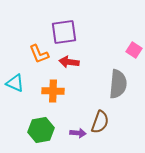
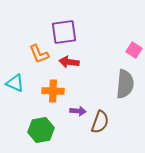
gray semicircle: moved 7 px right
purple arrow: moved 22 px up
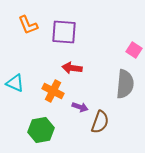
purple square: rotated 12 degrees clockwise
orange L-shape: moved 11 px left, 29 px up
red arrow: moved 3 px right, 6 px down
orange cross: rotated 25 degrees clockwise
purple arrow: moved 2 px right, 4 px up; rotated 14 degrees clockwise
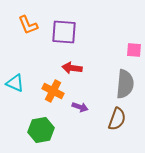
pink square: rotated 28 degrees counterclockwise
brown semicircle: moved 17 px right, 3 px up
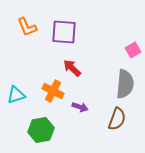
orange L-shape: moved 1 px left, 2 px down
pink square: moved 1 px left; rotated 35 degrees counterclockwise
red arrow: rotated 36 degrees clockwise
cyan triangle: moved 1 px right, 12 px down; rotated 42 degrees counterclockwise
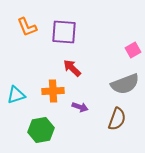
gray semicircle: rotated 64 degrees clockwise
orange cross: rotated 30 degrees counterclockwise
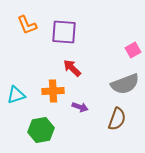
orange L-shape: moved 2 px up
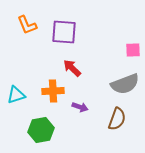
pink square: rotated 28 degrees clockwise
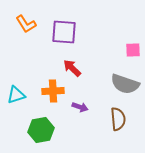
orange L-shape: moved 1 px left, 1 px up; rotated 10 degrees counterclockwise
gray semicircle: rotated 40 degrees clockwise
brown semicircle: moved 1 px right; rotated 25 degrees counterclockwise
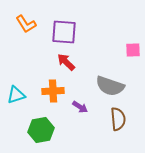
red arrow: moved 6 px left, 6 px up
gray semicircle: moved 15 px left, 2 px down
purple arrow: rotated 14 degrees clockwise
